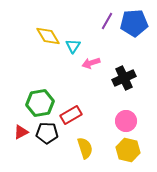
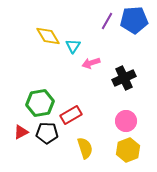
blue pentagon: moved 3 px up
yellow hexagon: rotated 25 degrees clockwise
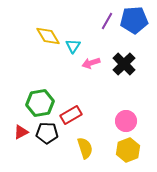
black cross: moved 14 px up; rotated 20 degrees counterclockwise
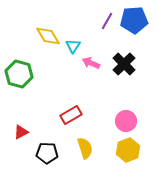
pink arrow: rotated 42 degrees clockwise
green hexagon: moved 21 px left, 29 px up; rotated 24 degrees clockwise
black pentagon: moved 20 px down
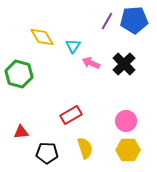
yellow diamond: moved 6 px left, 1 px down
red triangle: rotated 21 degrees clockwise
yellow hexagon: rotated 20 degrees clockwise
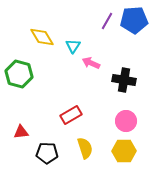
black cross: moved 16 px down; rotated 35 degrees counterclockwise
yellow hexagon: moved 4 px left, 1 px down
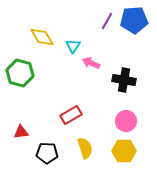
green hexagon: moved 1 px right, 1 px up
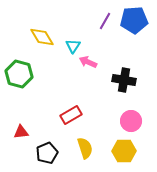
purple line: moved 2 px left
pink arrow: moved 3 px left, 1 px up
green hexagon: moved 1 px left, 1 px down
pink circle: moved 5 px right
black pentagon: rotated 25 degrees counterclockwise
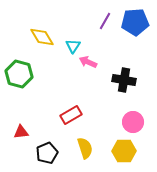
blue pentagon: moved 1 px right, 2 px down
pink circle: moved 2 px right, 1 px down
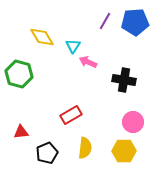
yellow semicircle: rotated 25 degrees clockwise
